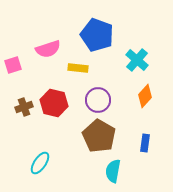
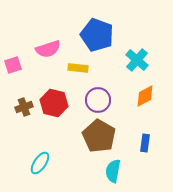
orange diamond: rotated 20 degrees clockwise
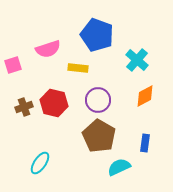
cyan semicircle: moved 6 px right, 4 px up; rotated 55 degrees clockwise
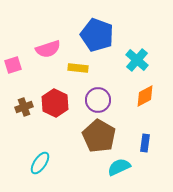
red hexagon: moved 1 px right; rotated 12 degrees clockwise
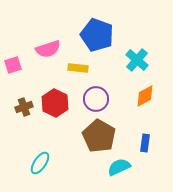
purple circle: moved 2 px left, 1 px up
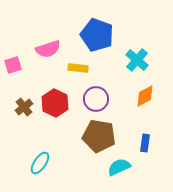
brown cross: rotated 18 degrees counterclockwise
brown pentagon: rotated 20 degrees counterclockwise
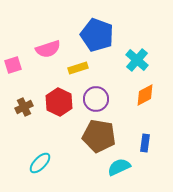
yellow rectangle: rotated 24 degrees counterclockwise
orange diamond: moved 1 px up
red hexagon: moved 4 px right, 1 px up
brown cross: rotated 12 degrees clockwise
cyan ellipse: rotated 10 degrees clockwise
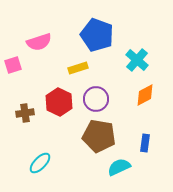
pink semicircle: moved 9 px left, 7 px up
brown cross: moved 1 px right, 6 px down; rotated 18 degrees clockwise
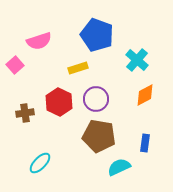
pink semicircle: moved 1 px up
pink square: moved 2 px right; rotated 24 degrees counterclockwise
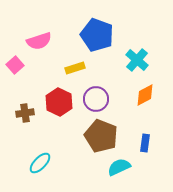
yellow rectangle: moved 3 px left
brown pentagon: moved 2 px right; rotated 12 degrees clockwise
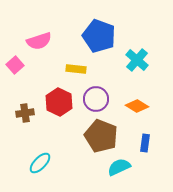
blue pentagon: moved 2 px right, 1 px down
yellow rectangle: moved 1 px right, 1 px down; rotated 24 degrees clockwise
orange diamond: moved 8 px left, 11 px down; rotated 60 degrees clockwise
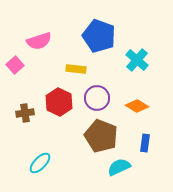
purple circle: moved 1 px right, 1 px up
